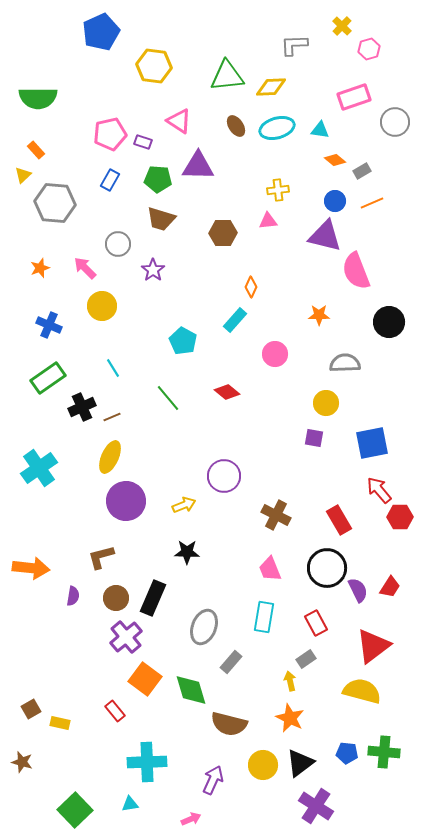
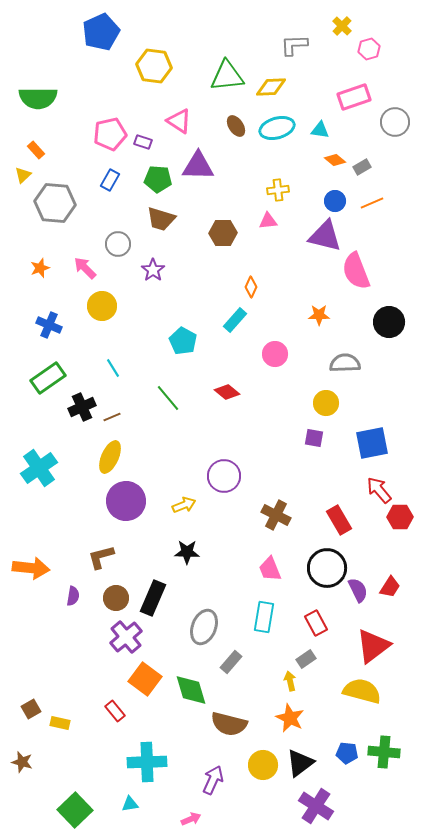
gray rectangle at (362, 171): moved 4 px up
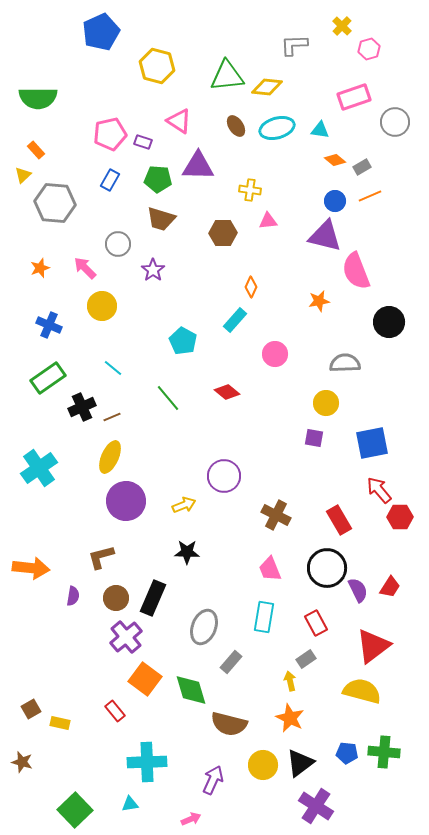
yellow hexagon at (154, 66): moved 3 px right; rotated 8 degrees clockwise
yellow diamond at (271, 87): moved 4 px left; rotated 8 degrees clockwise
yellow cross at (278, 190): moved 28 px left; rotated 15 degrees clockwise
orange line at (372, 203): moved 2 px left, 7 px up
orange star at (319, 315): moved 14 px up; rotated 10 degrees counterclockwise
cyan line at (113, 368): rotated 18 degrees counterclockwise
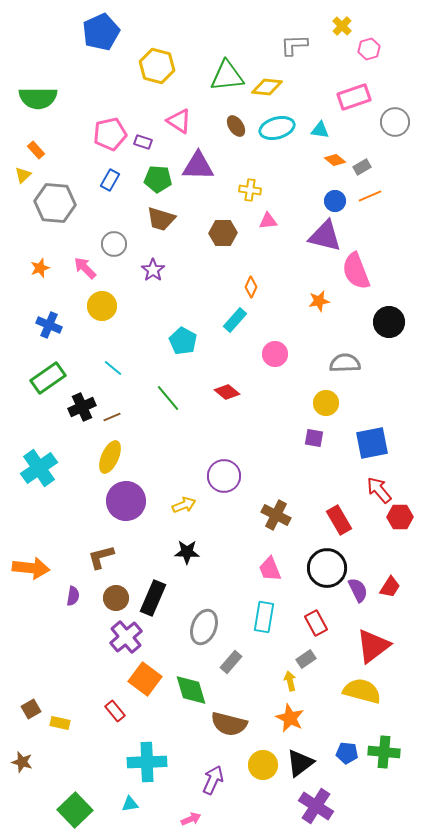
gray circle at (118, 244): moved 4 px left
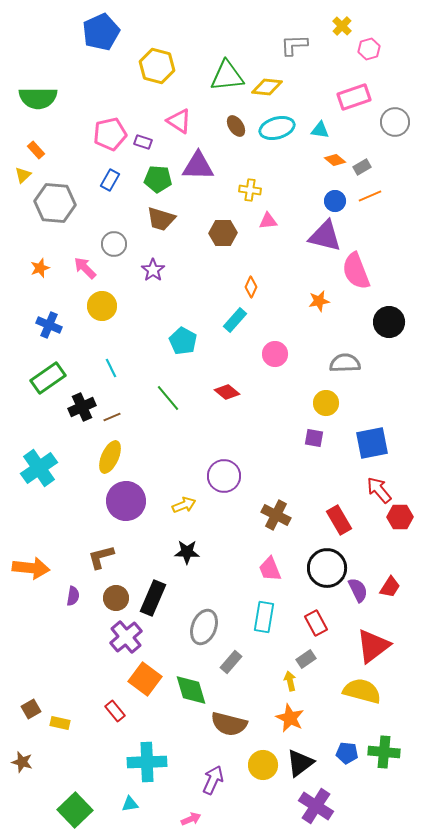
cyan line at (113, 368): moved 2 px left; rotated 24 degrees clockwise
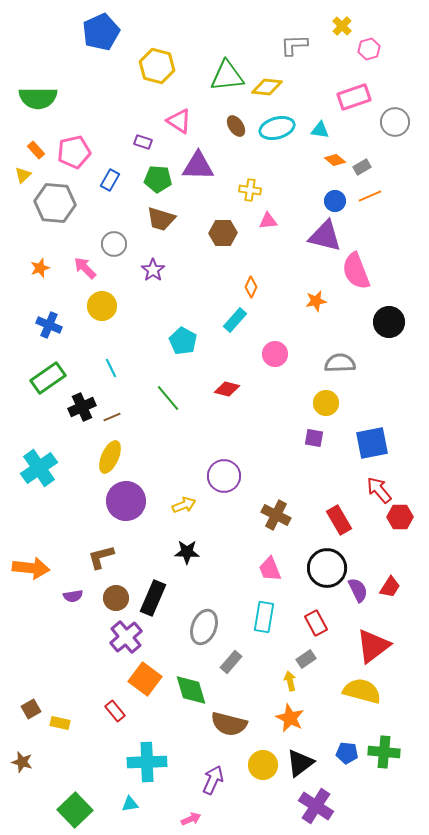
pink pentagon at (110, 134): moved 36 px left, 18 px down
orange star at (319, 301): moved 3 px left
gray semicircle at (345, 363): moved 5 px left
red diamond at (227, 392): moved 3 px up; rotated 25 degrees counterclockwise
purple semicircle at (73, 596): rotated 72 degrees clockwise
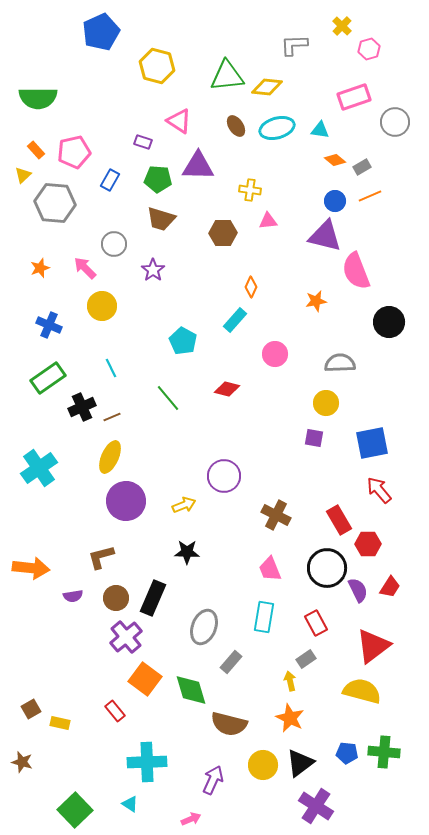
red hexagon at (400, 517): moved 32 px left, 27 px down
cyan triangle at (130, 804): rotated 42 degrees clockwise
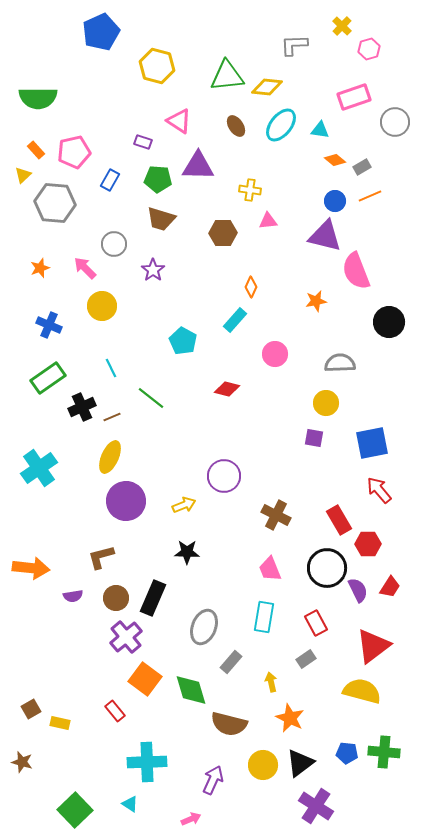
cyan ellipse at (277, 128): moved 4 px right, 3 px up; rotated 36 degrees counterclockwise
green line at (168, 398): moved 17 px left; rotated 12 degrees counterclockwise
yellow arrow at (290, 681): moved 19 px left, 1 px down
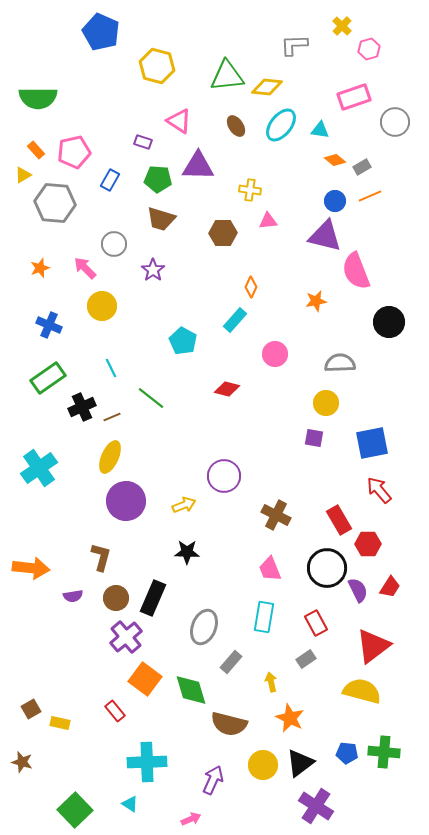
blue pentagon at (101, 32): rotated 24 degrees counterclockwise
yellow triangle at (23, 175): rotated 12 degrees clockwise
brown L-shape at (101, 557): rotated 120 degrees clockwise
